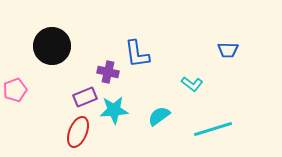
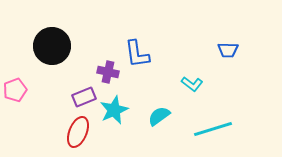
purple rectangle: moved 1 px left
cyan star: rotated 20 degrees counterclockwise
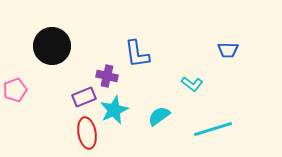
purple cross: moved 1 px left, 4 px down
red ellipse: moved 9 px right, 1 px down; rotated 32 degrees counterclockwise
